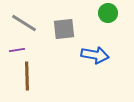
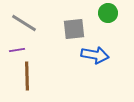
gray square: moved 10 px right
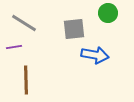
purple line: moved 3 px left, 3 px up
brown line: moved 1 px left, 4 px down
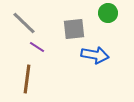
gray line: rotated 12 degrees clockwise
purple line: moved 23 px right; rotated 42 degrees clockwise
brown line: moved 1 px right, 1 px up; rotated 8 degrees clockwise
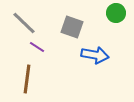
green circle: moved 8 px right
gray square: moved 2 px left, 2 px up; rotated 25 degrees clockwise
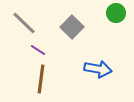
gray square: rotated 25 degrees clockwise
purple line: moved 1 px right, 3 px down
blue arrow: moved 3 px right, 14 px down
brown line: moved 14 px right
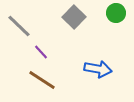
gray line: moved 5 px left, 3 px down
gray square: moved 2 px right, 10 px up
purple line: moved 3 px right, 2 px down; rotated 14 degrees clockwise
brown line: moved 1 px right, 1 px down; rotated 64 degrees counterclockwise
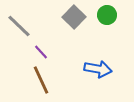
green circle: moved 9 px left, 2 px down
brown line: moved 1 px left; rotated 32 degrees clockwise
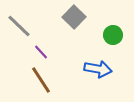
green circle: moved 6 px right, 20 px down
brown line: rotated 8 degrees counterclockwise
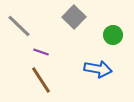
purple line: rotated 28 degrees counterclockwise
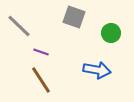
gray square: rotated 25 degrees counterclockwise
green circle: moved 2 px left, 2 px up
blue arrow: moved 1 px left, 1 px down
